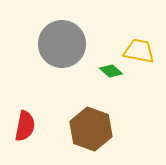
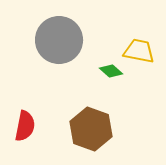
gray circle: moved 3 px left, 4 px up
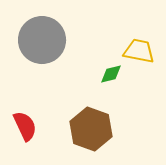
gray circle: moved 17 px left
green diamond: moved 3 px down; rotated 55 degrees counterclockwise
red semicircle: rotated 36 degrees counterclockwise
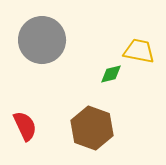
brown hexagon: moved 1 px right, 1 px up
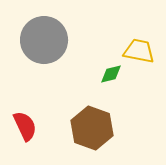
gray circle: moved 2 px right
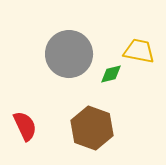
gray circle: moved 25 px right, 14 px down
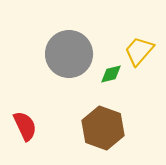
yellow trapezoid: rotated 60 degrees counterclockwise
brown hexagon: moved 11 px right
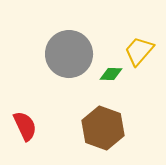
green diamond: rotated 15 degrees clockwise
